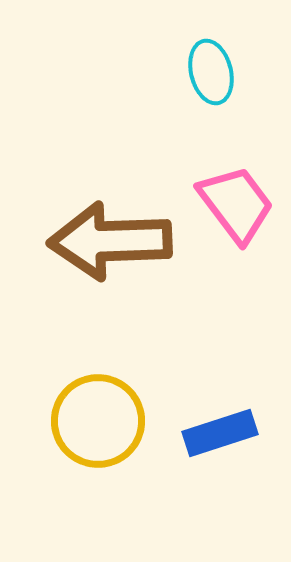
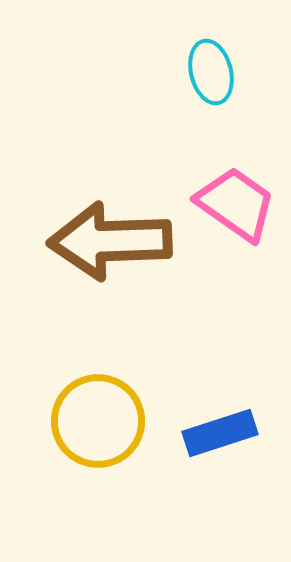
pink trapezoid: rotated 18 degrees counterclockwise
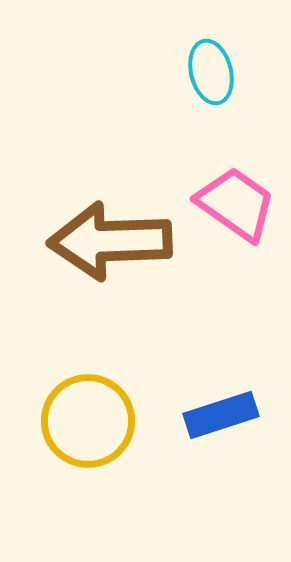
yellow circle: moved 10 px left
blue rectangle: moved 1 px right, 18 px up
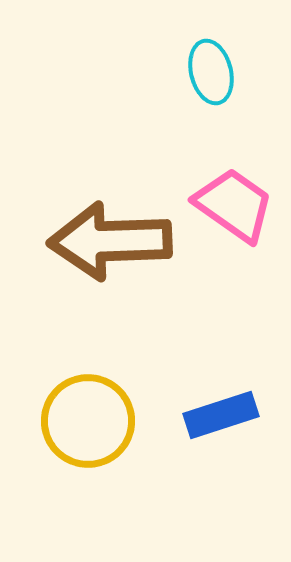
pink trapezoid: moved 2 px left, 1 px down
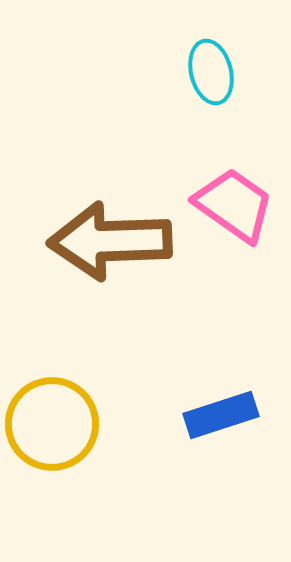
yellow circle: moved 36 px left, 3 px down
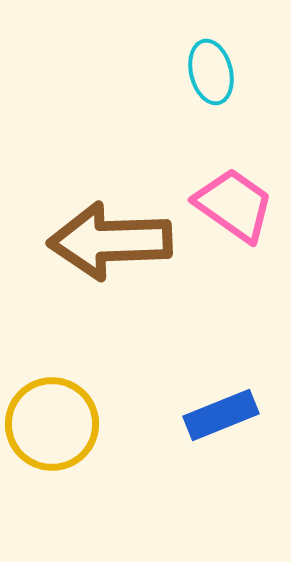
blue rectangle: rotated 4 degrees counterclockwise
